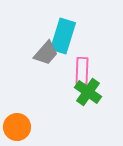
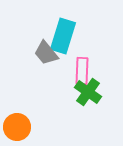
gray trapezoid: rotated 100 degrees clockwise
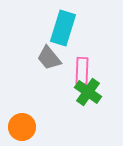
cyan rectangle: moved 8 px up
gray trapezoid: moved 3 px right, 5 px down
orange circle: moved 5 px right
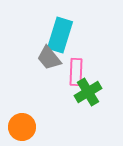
cyan rectangle: moved 3 px left, 7 px down
pink rectangle: moved 6 px left, 1 px down
green cross: rotated 24 degrees clockwise
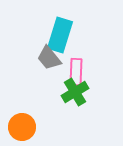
green cross: moved 13 px left
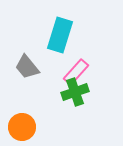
gray trapezoid: moved 22 px left, 9 px down
pink rectangle: rotated 40 degrees clockwise
green cross: rotated 12 degrees clockwise
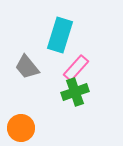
pink rectangle: moved 4 px up
orange circle: moved 1 px left, 1 px down
